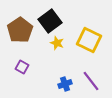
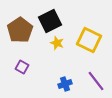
black square: rotated 10 degrees clockwise
purple line: moved 5 px right
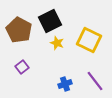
brown pentagon: moved 1 px left; rotated 10 degrees counterclockwise
purple square: rotated 24 degrees clockwise
purple line: moved 1 px left
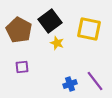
black square: rotated 10 degrees counterclockwise
yellow square: moved 11 px up; rotated 15 degrees counterclockwise
purple square: rotated 32 degrees clockwise
blue cross: moved 5 px right
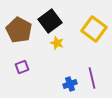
yellow square: moved 5 px right; rotated 25 degrees clockwise
purple square: rotated 16 degrees counterclockwise
purple line: moved 3 px left, 3 px up; rotated 25 degrees clockwise
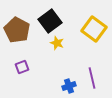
brown pentagon: moved 2 px left
blue cross: moved 1 px left, 2 px down
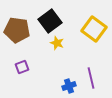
brown pentagon: rotated 20 degrees counterclockwise
purple line: moved 1 px left
